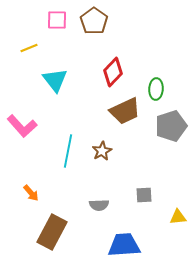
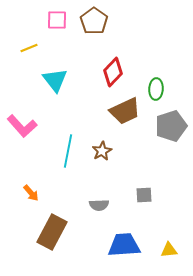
yellow triangle: moved 9 px left, 33 px down
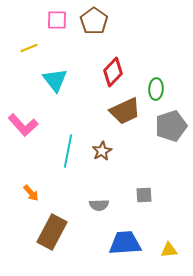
pink L-shape: moved 1 px right, 1 px up
blue trapezoid: moved 1 px right, 2 px up
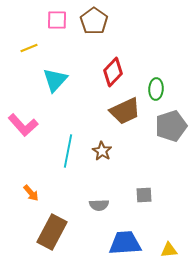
cyan triangle: rotated 20 degrees clockwise
brown star: rotated 12 degrees counterclockwise
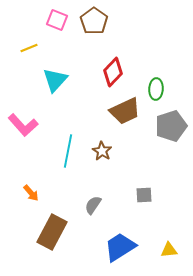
pink square: rotated 20 degrees clockwise
gray semicircle: moved 6 px left; rotated 126 degrees clockwise
blue trapezoid: moved 5 px left, 4 px down; rotated 28 degrees counterclockwise
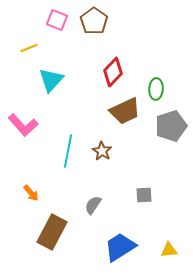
cyan triangle: moved 4 px left
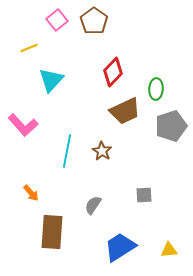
pink square: rotated 30 degrees clockwise
cyan line: moved 1 px left
brown rectangle: rotated 24 degrees counterclockwise
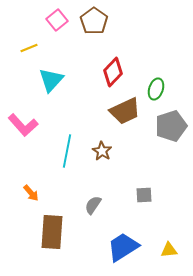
green ellipse: rotated 15 degrees clockwise
blue trapezoid: moved 3 px right
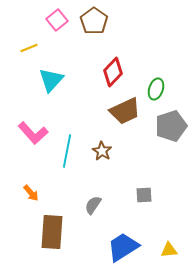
pink L-shape: moved 10 px right, 8 px down
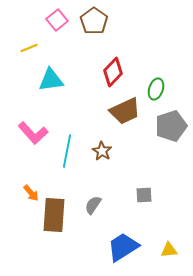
cyan triangle: rotated 40 degrees clockwise
brown rectangle: moved 2 px right, 17 px up
